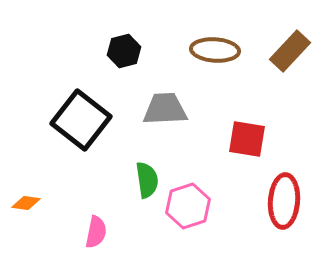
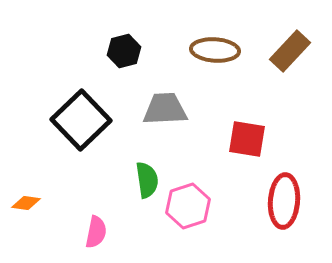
black square: rotated 8 degrees clockwise
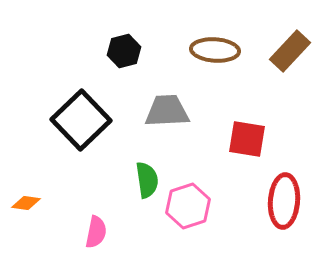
gray trapezoid: moved 2 px right, 2 px down
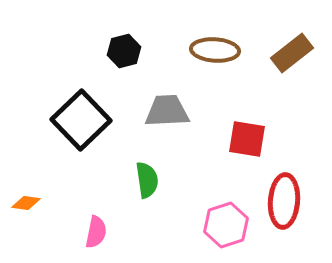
brown rectangle: moved 2 px right, 2 px down; rotated 9 degrees clockwise
pink hexagon: moved 38 px right, 19 px down
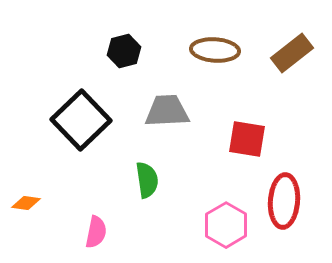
pink hexagon: rotated 12 degrees counterclockwise
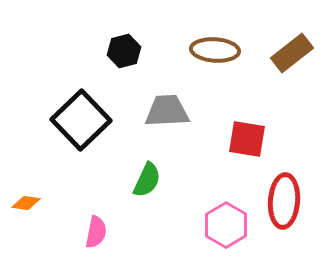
green semicircle: rotated 33 degrees clockwise
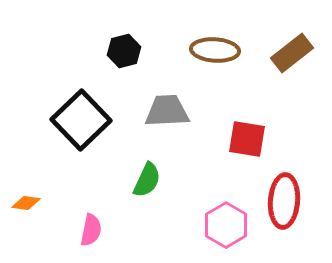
pink semicircle: moved 5 px left, 2 px up
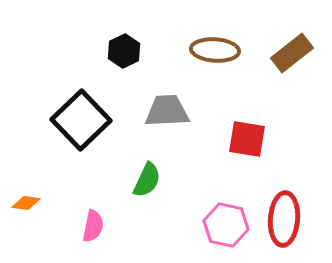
black hexagon: rotated 12 degrees counterclockwise
red ellipse: moved 18 px down
pink hexagon: rotated 18 degrees counterclockwise
pink semicircle: moved 2 px right, 4 px up
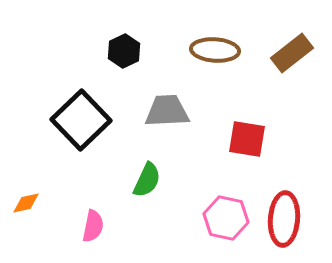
orange diamond: rotated 20 degrees counterclockwise
pink hexagon: moved 7 px up
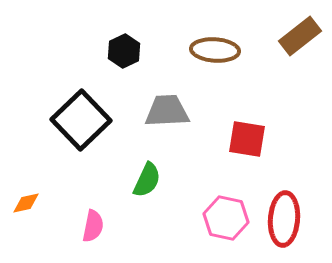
brown rectangle: moved 8 px right, 17 px up
